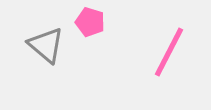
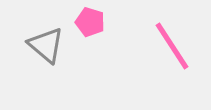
pink line: moved 3 px right, 6 px up; rotated 60 degrees counterclockwise
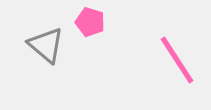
pink line: moved 5 px right, 14 px down
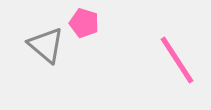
pink pentagon: moved 6 px left, 1 px down
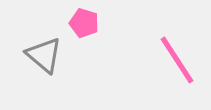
gray triangle: moved 2 px left, 10 px down
